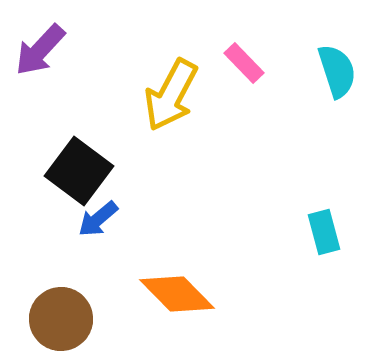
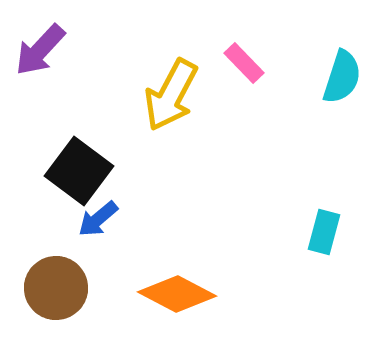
cyan semicircle: moved 5 px right, 6 px down; rotated 36 degrees clockwise
cyan rectangle: rotated 30 degrees clockwise
orange diamond: rotated 18 degrees counterclockwise
brown circle: moved 5 px left, 31 px up
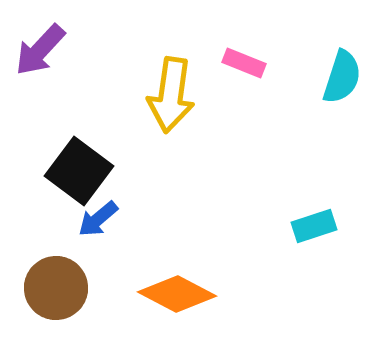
pink rectangle: rotated 24 degrees counterclockwise
yellow arrow: rotated 20 degrees counterclockwise
cyan rectangle: moved 10 px left, 6 px up; rotated 57 degrees clockwise
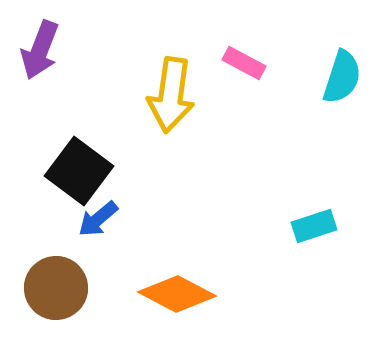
purple arrow: rotated 22 degrees counterclockwise
pink rectangle: rotated 6 degrees clockwise
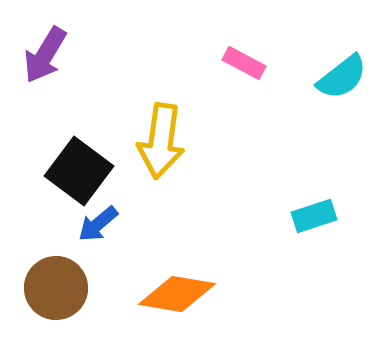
purple arrow: moved 5 px right, 5 px down; rotated 10 degrees clockwise
cyan semicircle: rotated 34 degrees clockwise
yellow arrow: moved 10 px left, 46 px down
blue arrow: moved 5 px down
cyan rectangle: moved 10 px up
orange diamond: rotated 18 degrees counterclockwise
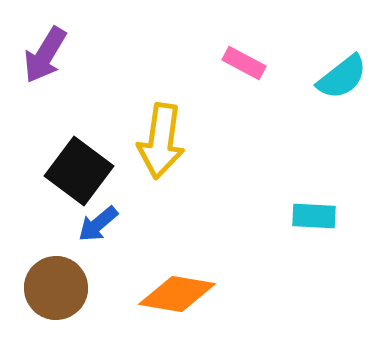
cyan rectangle: rotated 21 degrees clockwise
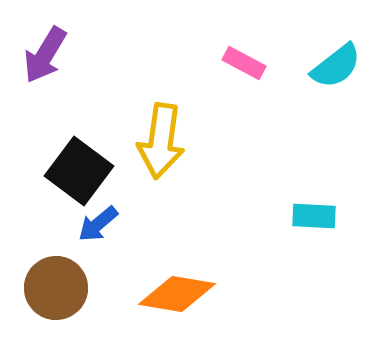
cyan semicircle: moved 6 px left, 11 px up
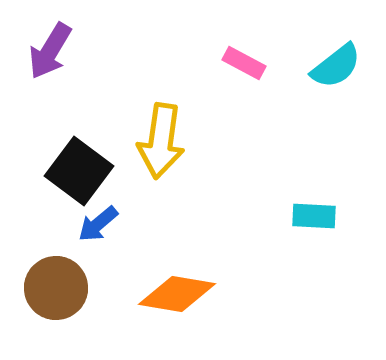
purple arrow: moved 5 px right, 4 px up
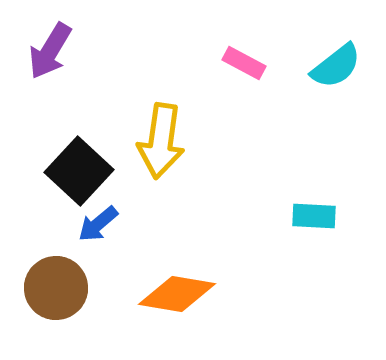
black square: rotated 6 degrees clockwise
